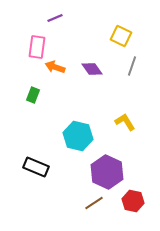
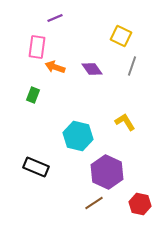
red hexagon: moved 7 px right, 3 px down
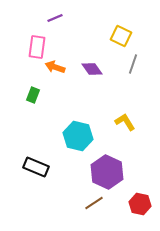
gray line: moved 1 px right, 2 px up
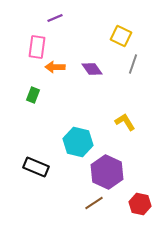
orange arrow: rotated 18 degrees counterclockwise
cyan hexagon: moved 6 px down
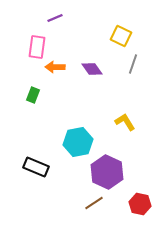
cyan hexagon: rotated 24 degrees counterclockwise
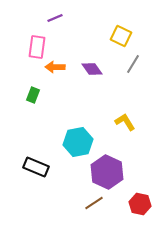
gray line: rotated 12 degrees clockwise
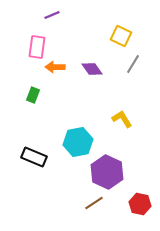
purple line: moved 3 px left, 3 px up
yellow L-shape: moved 3 px left, 3 px up
black rectangle: moved 2 px left, 10 px up
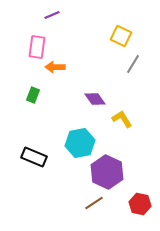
purple diamond: moved 3 px right, 30 px down
cyan hexagon: moved 2 px right, 1 px down
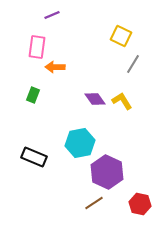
yellow L-shape: moved 18 px up
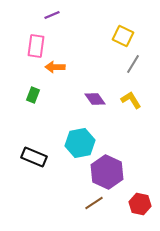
yellow square: moved 2 px right
pink rectangle: moved 1 px left, 1 px up
yellow L-shape: moved 9 px right, 1 px up
